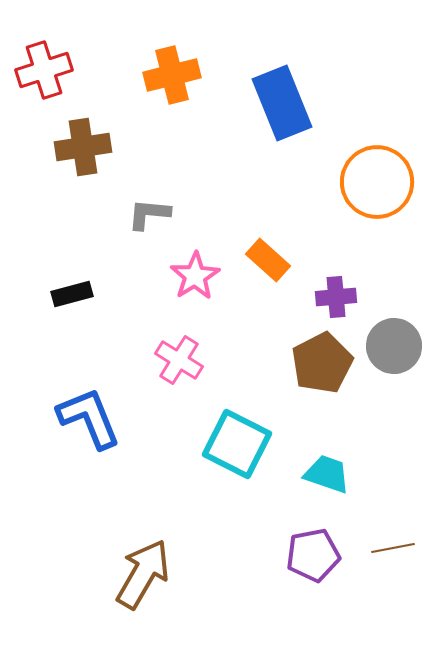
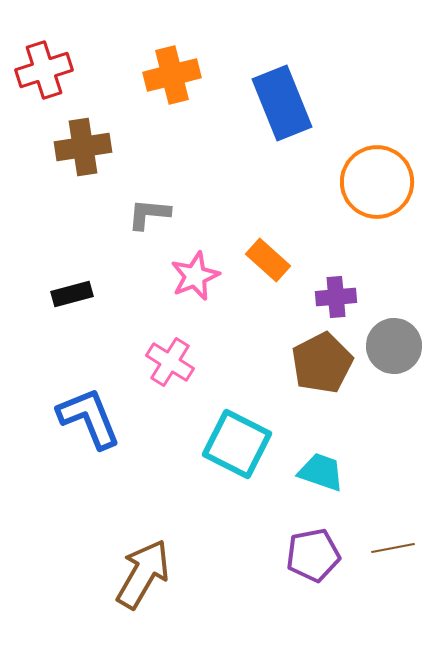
pink star: rotated 9 degrees clockwise
pink cross: moved 9 px left, 2 px down
cyan trapezoid: moved 6 px left, 2 px up
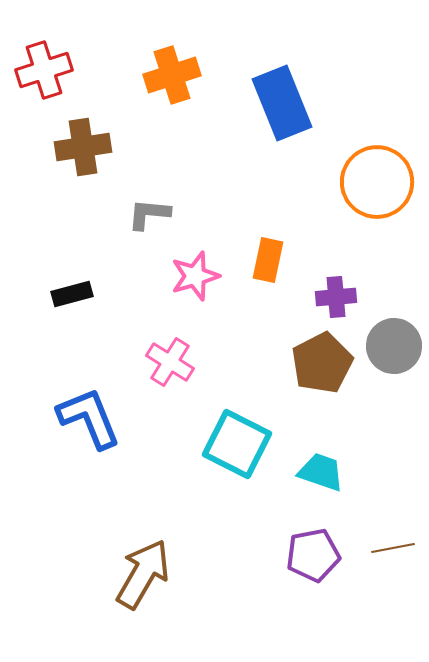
orange cross: rotated 4 degrees counterclockwise
orange rectangle: rotated 60 degrees clockwise
pink star: rotated 6 degrees clockwise
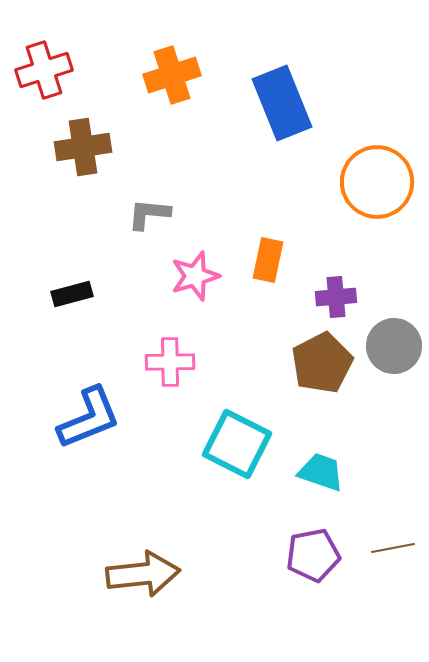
pink cross: rotated 33 degrees counterclockwise
blue L-shape: rotated 90 degrees clockwise
brown arrow: rotated 54 degrees clockwise
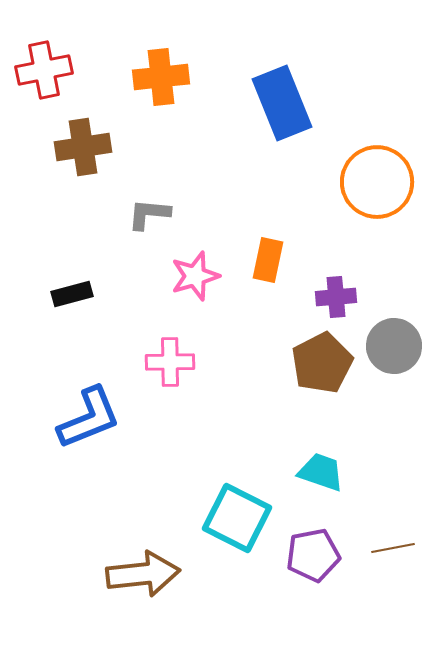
red cross: rotated 6 degrees clockwise
orange cross: moved 11 px left, 2 px down; rotated 12 degrees clockwise
cyan square: moved 74 px down
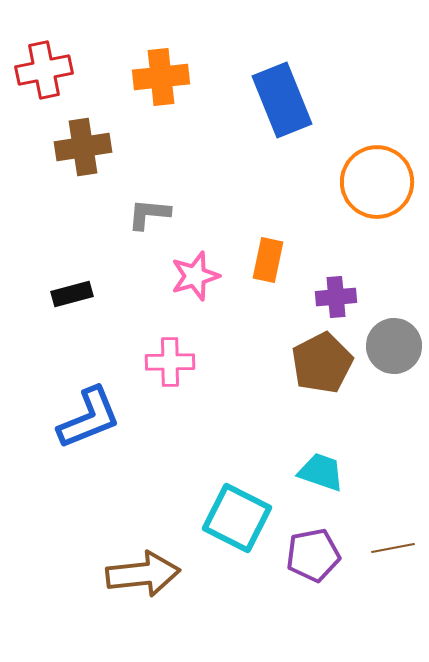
blue rectangle: moved 3 px up
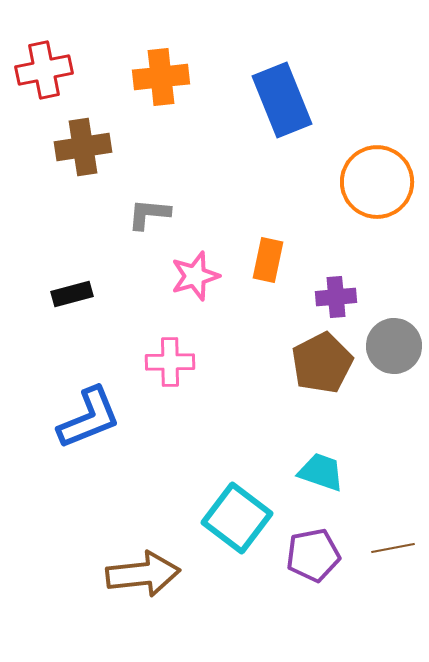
cyan square: rotated 10 degrees clockwise
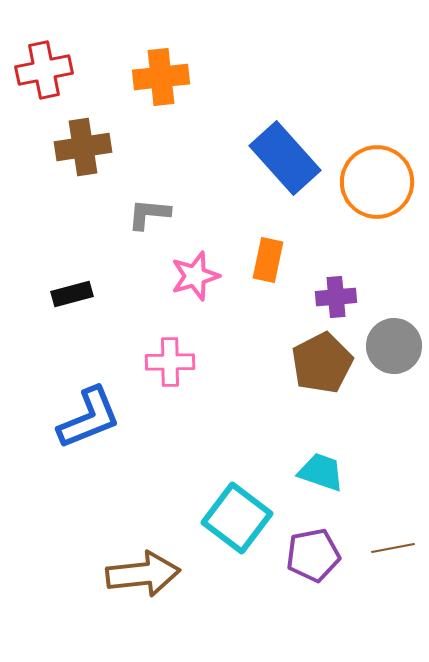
blue rectangle: moved 3 px right, 58 px down; rotated 20 degrees counterclockwise
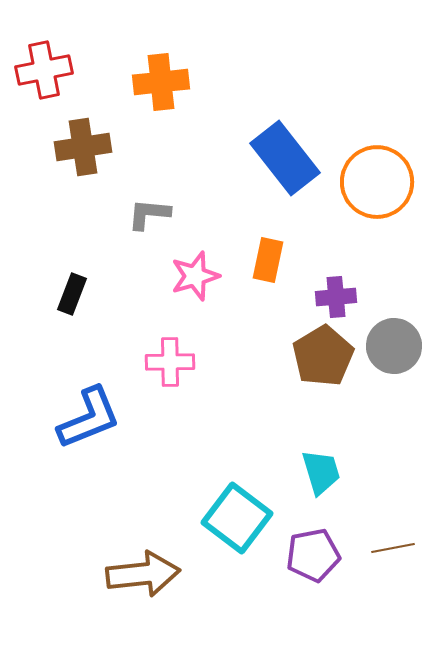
orange cross: moved 5 px down
blue rectangle: rotated 4 degrees clockwise
black rectangle: rotated 54 degrees counterclockwise
brown pentagon: moved 1 px right, 7 px up; rotated 4 degrees counterclockwise
cyan trapezoid: rotated 54 degrees clockwise
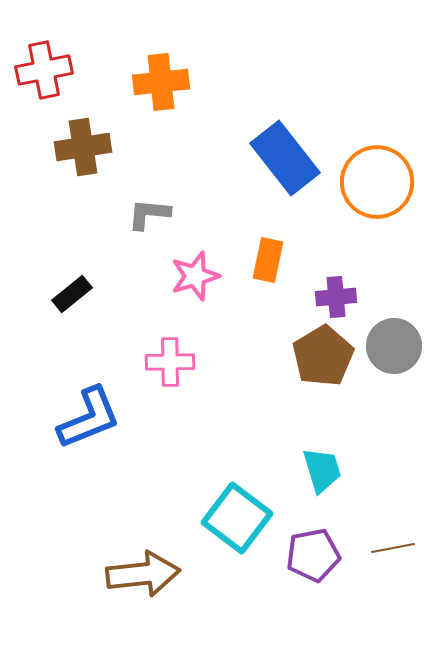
black rectangle: rotated 30 degrees clockwise
cyan trapezoid: moved 1 px right, 2 px up
